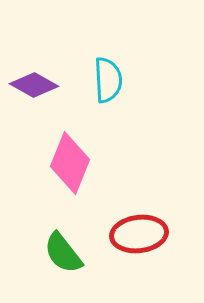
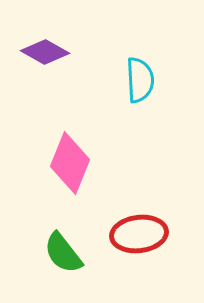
cyan semicircle: moved 32 px right
purple diamond: moved 11 px right, 33 px up
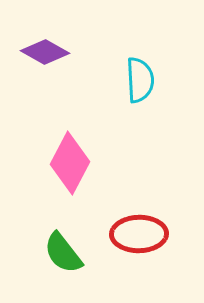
pink diamond: rotated 6 degrees clockwise
red ellipse: rotated 6 degrees clockwise
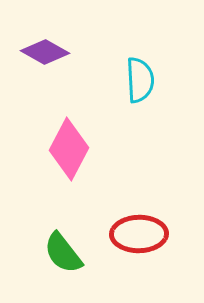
pink diamond: moved 1 px left, 14 px up
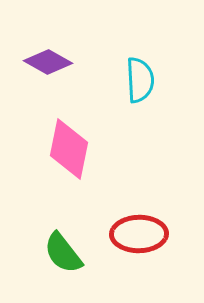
purple diamond: moved 3 px right, 10 px down
pink diamond: rotated 16 degrees counterclockwise
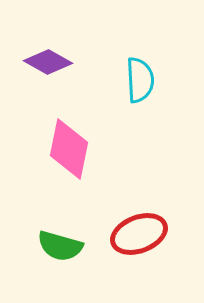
red ellipse: rotated 20 degrees counterclockwise
green semicircle: moved 3 px left, 7 px up; rotated 36 degrees counterclockwise
